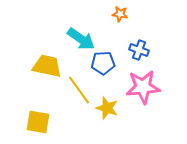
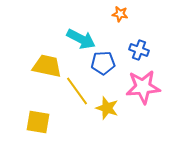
cyan arrow: rotated 8 degrees counterclockwise
yellow line: moved 2 px left, 1 px down
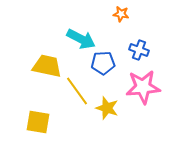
orange star: moved 1 px right
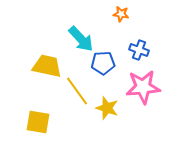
cyan arrow: rotated 20 degrees clockwise
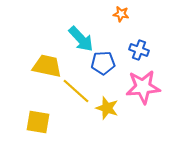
yellow line: moved 1 px left; rotated 12 degrees counterclockwise
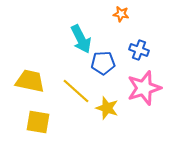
cyan arrow: rotated 16 degrees clockwise
yellow trapezoid: moved 17 px left, 15 px down
pink star: moved 1 px right, 1 px down; rotated 12 degrees counterclockwise
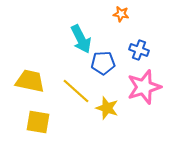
pink star: moved 1 px up
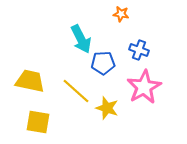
pink star: rotated 12 degrees counterclockwise
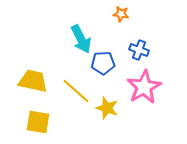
yellow trapezoid: moved 3 px right
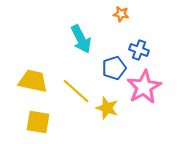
blue pentagon: moved 11 px right, 5 px down; rotated 15 degrees counterclockwise
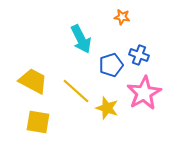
orange star: moved 1 px right, 3 px down
blue cross: moved 5 px down
blue pentagon: moved 3 px left, 3 px up
yellow trapezoid: rotated 16 degrees clockwise
pink star: moved 6 px down
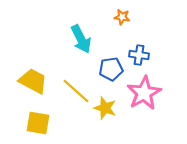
blue cross: rotated 12 degrees counterclockwise
blue pentagon: moved 4 px down; rotated 10 degrees clockwise
yellow star: moved 2 px left
yellow square: moved 1 px down
